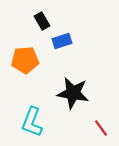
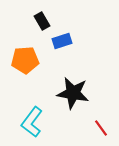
cyan L-shape: rotated 16 degrees clockwise
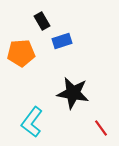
orange pentagon: moved 4 px left, 7 px up
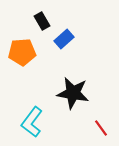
blue rectangle: moved 2 px right, 2 px up; rotated 24 degrees counterclockwise
orange pentagon: moved 1 px right, 1 px up
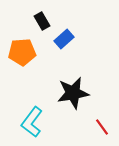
black star: rotated 20 degrees counterclockwise
red line: moved 1 px right, 1 px up
